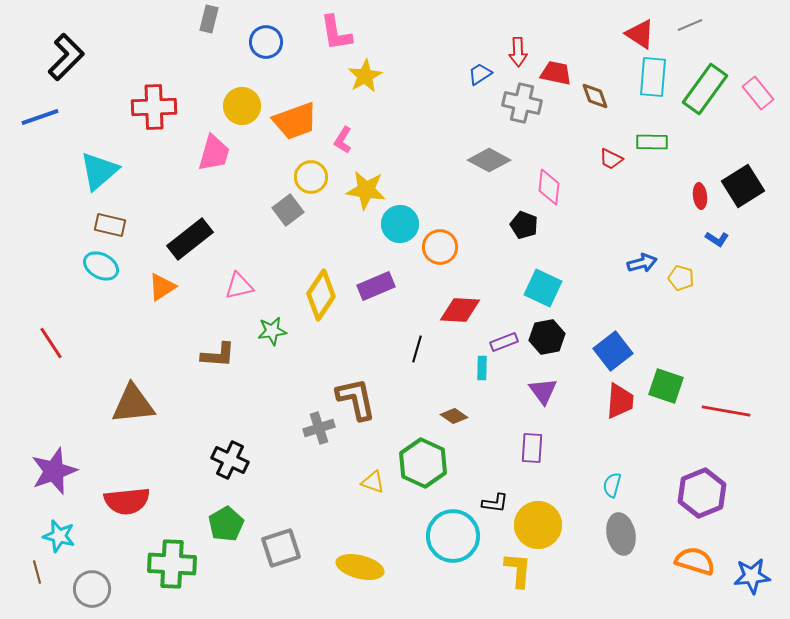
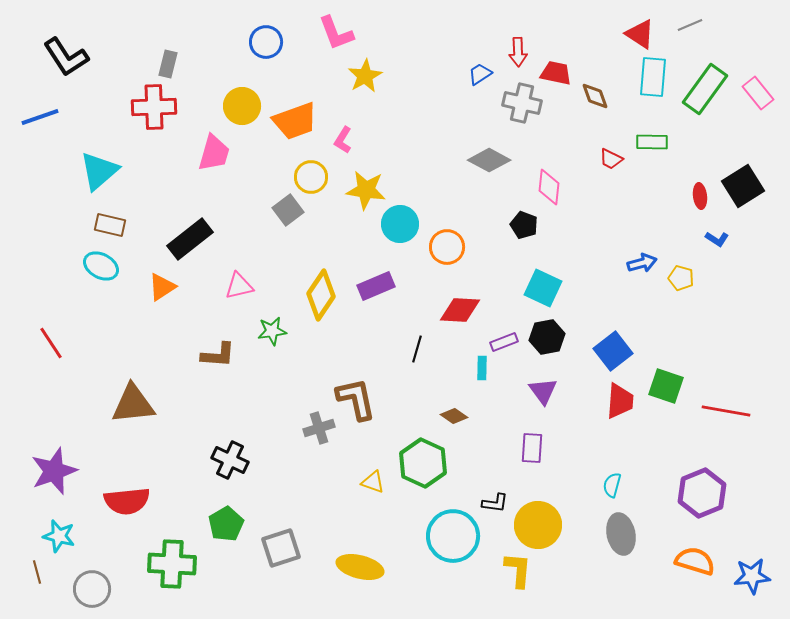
gray rectangle at (209, 19): moved 41 px left, 45 px down
pink L-shape at (336, 33): rotated 12 degrees counterclockwise
black L-shape at (66, 57): rotated 102 degrees clockwise
orange circle at (440, 247): moved 7 px right
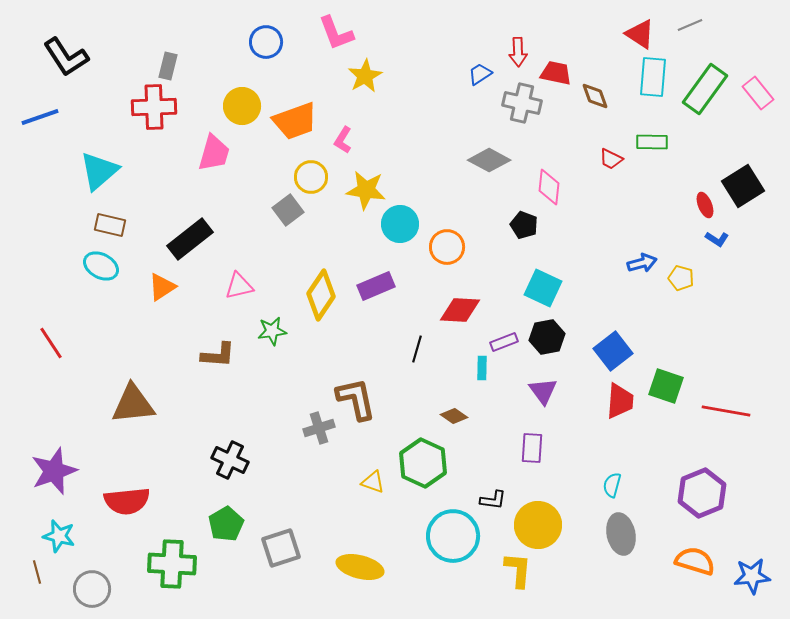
gray rectangle at (168, 64): moved 2 px down
red ellipse at (700, 196): moved 5 px right, 9 px down; rotated 15 degrees counterclockwise
black L-shape at (495, 503): moved 2 px left, 3 px up
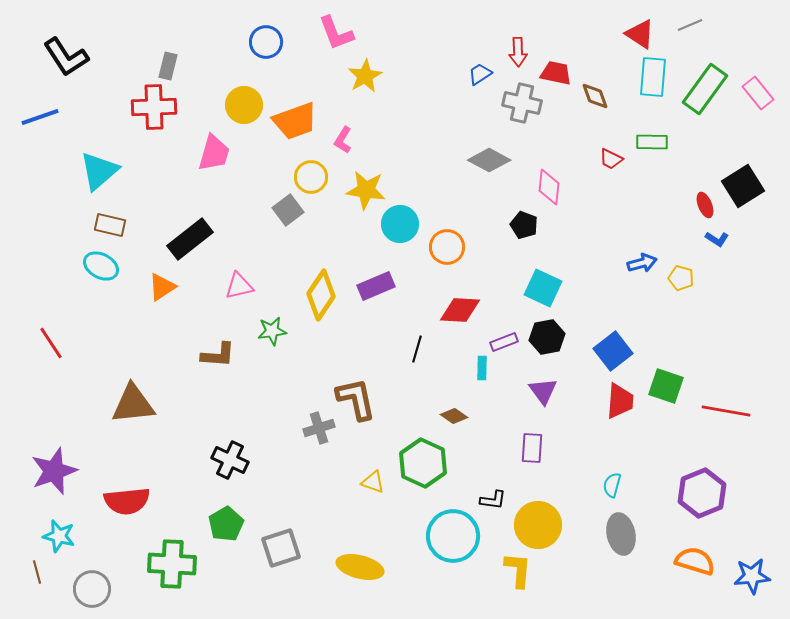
yellow circle at (242, 106): moved 2 px right, 1 px up
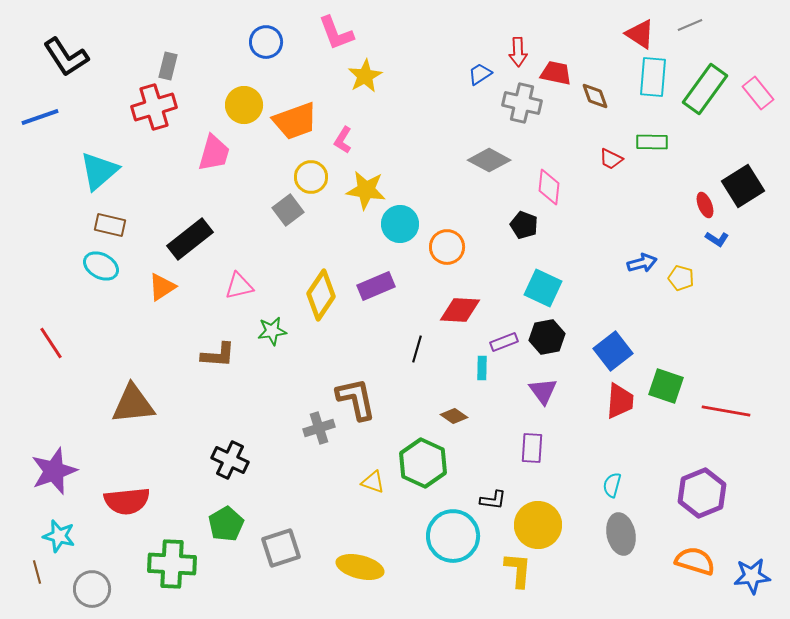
red cross at (154, 107): rotated 15 degrees counterclockwise
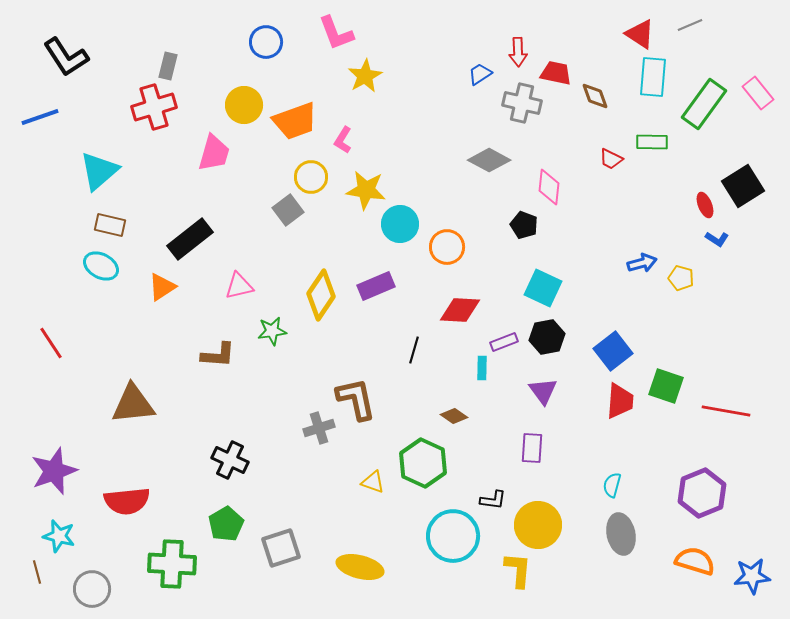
green rectangle at (705, 89): moved 1 px left, 15 px down
black line at (417, 349): moved 3 px left, 1 px down
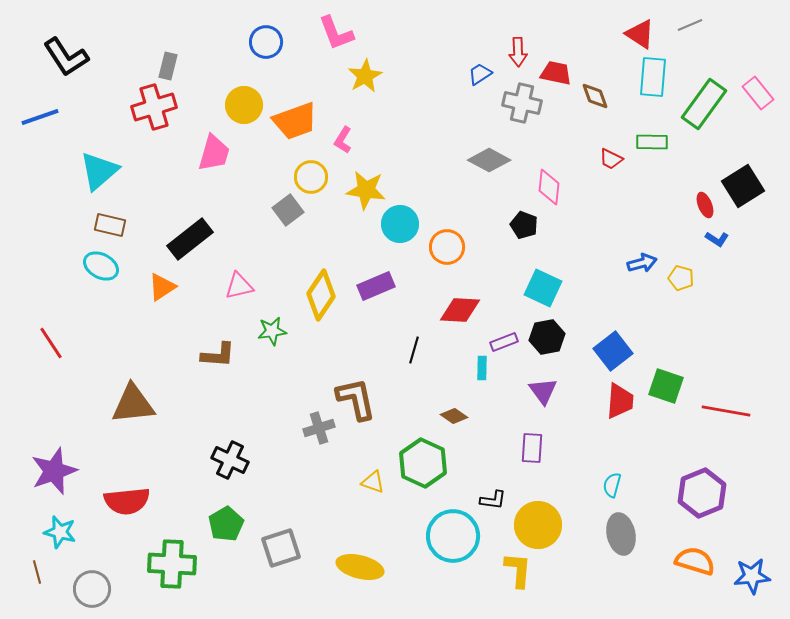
cyan star at (59, 536): moved 1 px right, 4 px up
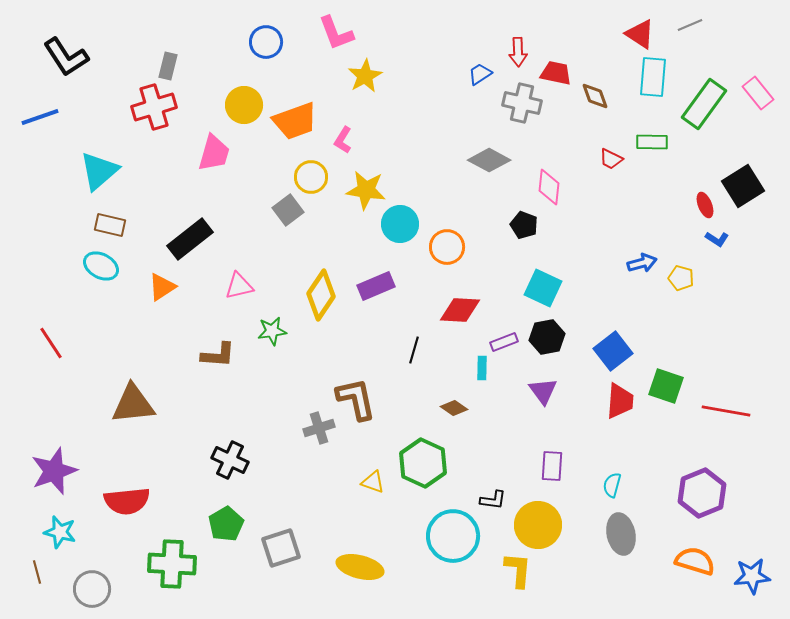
brown diamond at (454, 416): moved 8 px up
purple rectangle at (532, 448): moved 20 px right, 18 px down
